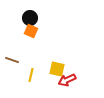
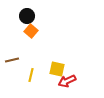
black circle: moved 3 px left, 2 px up
orange square: rotated 16 degrees clockwise
brown line: rotated 32 degrees counterclockwise
red arrow: moved 1 px down
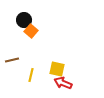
black circle: moved 3 px left, 4 px down
red arrow: moved 4 px left, 2 px down; rotated 48 degrees clockwise
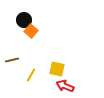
yellow line: rotated 16 degrees clockwise
red arrow: moved 2 px right, 3 px down
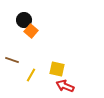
brown line: rotated 32 degrees clockwise
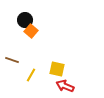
black circle: moved 1 px right
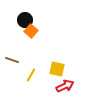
red arrow: rotated 132 degrees clockwise
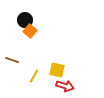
orange square: moved 1 px left
yellow square: moved 1 px down
yellow line: moved 3 px right, 1 px down
red arrow: rotated 42 degrees clockwise
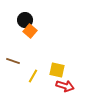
brown line: moved 1 px right, 1 px down
yellow line: moved 1 px left
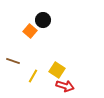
black circle: moved 18 px right
yellow square: rotated 21 degrees clockwise
